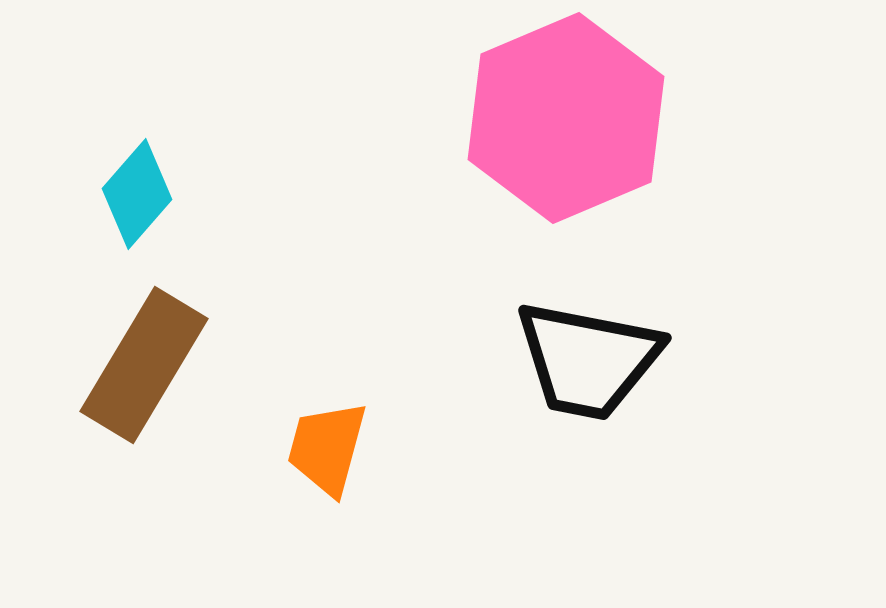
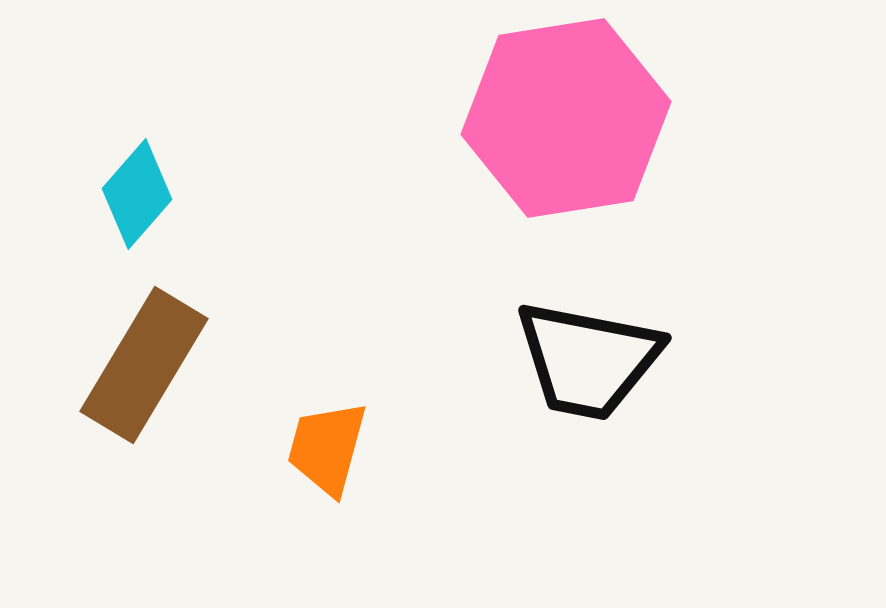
pink hexagon: rotated 14 degrees clockwise
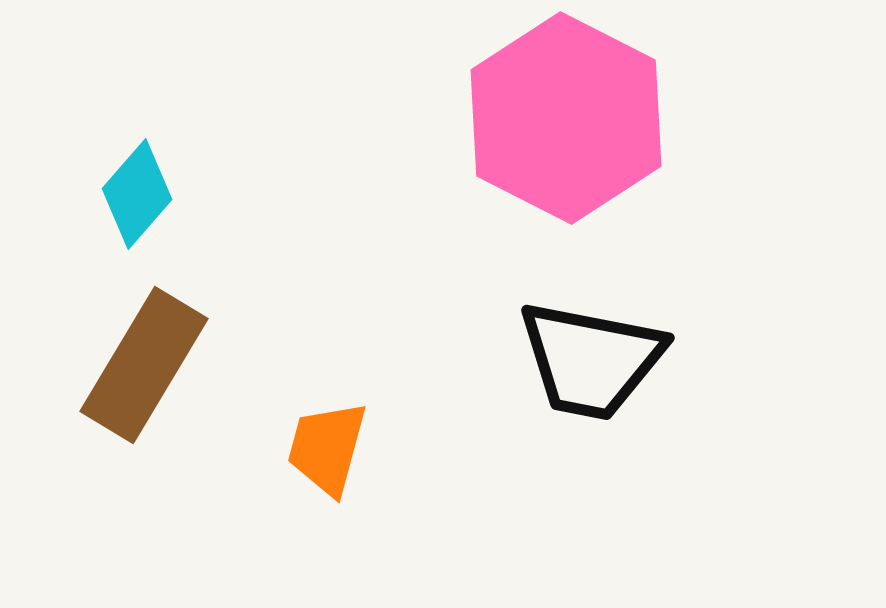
pink hexagon: rotated 24 degrees counterclockwise
black trapezoid: moved 3 px right
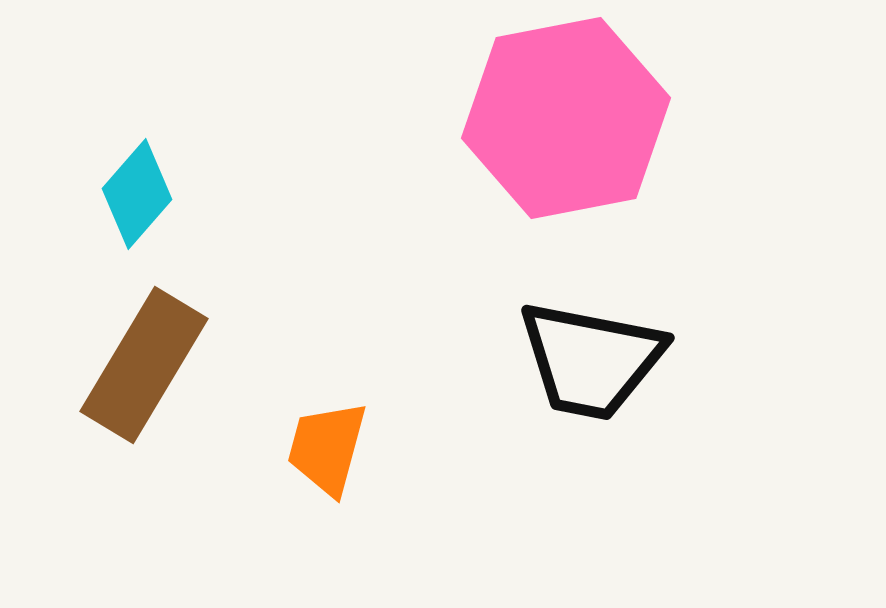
pink hexagon: rotated 22 degrees clockwise
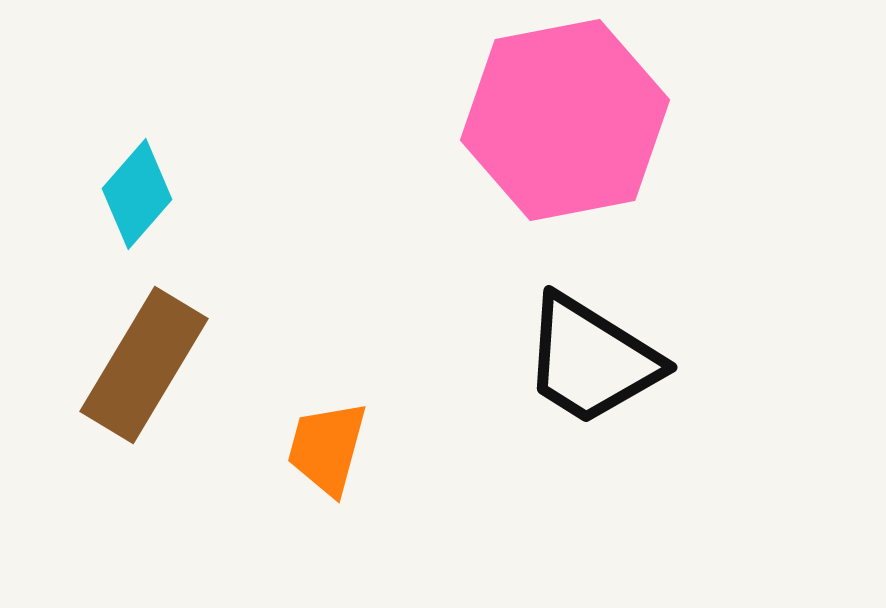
pink hexagon: moved 1 px left, 2 px down
black trapezoid: rotated 21 degrees clockwise
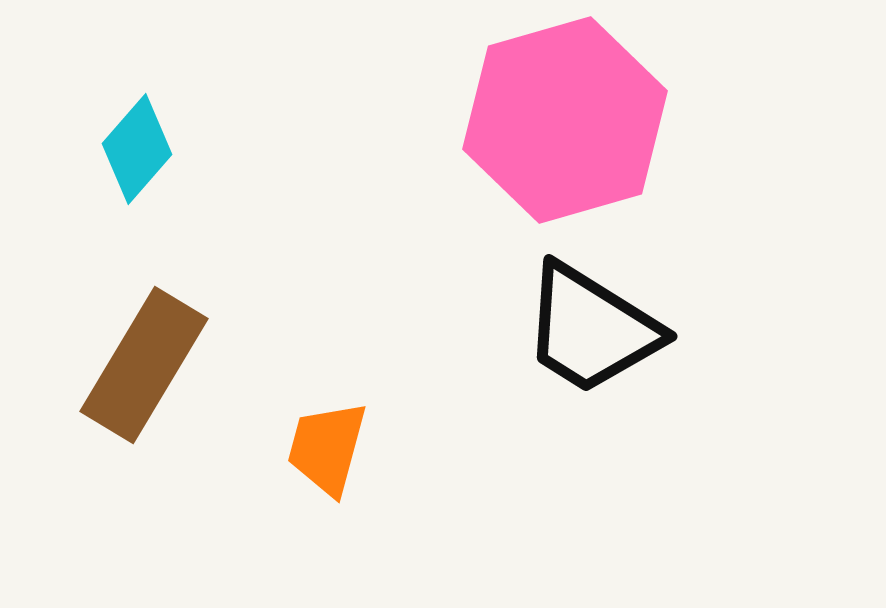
pink hexagon: rotated 5 degrees counterclockwise
cyan diamond: moved 45 px up
black trapezoid: moved 31 px up
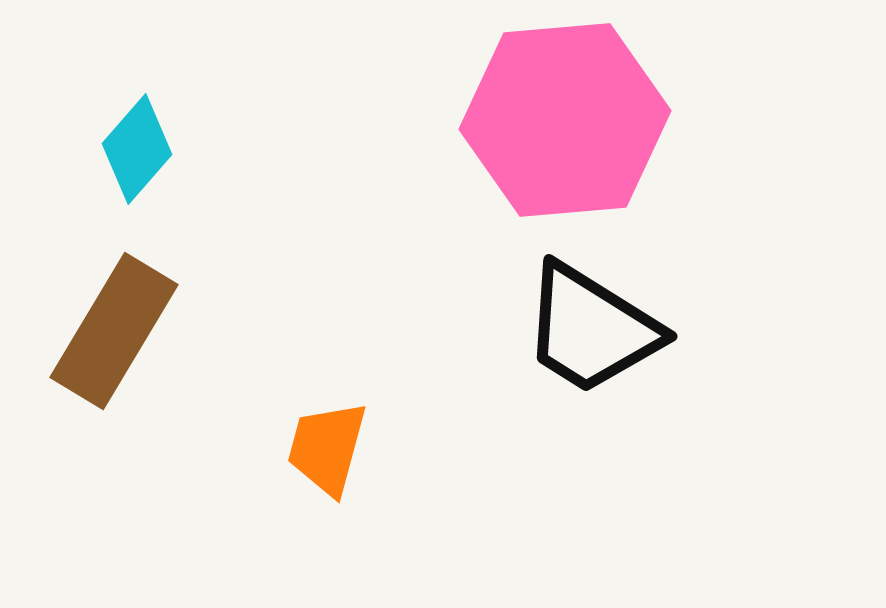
pink hexagon: rotated 11 degrees clockwise
brown rectangle: moved 30 px left, 34 px up
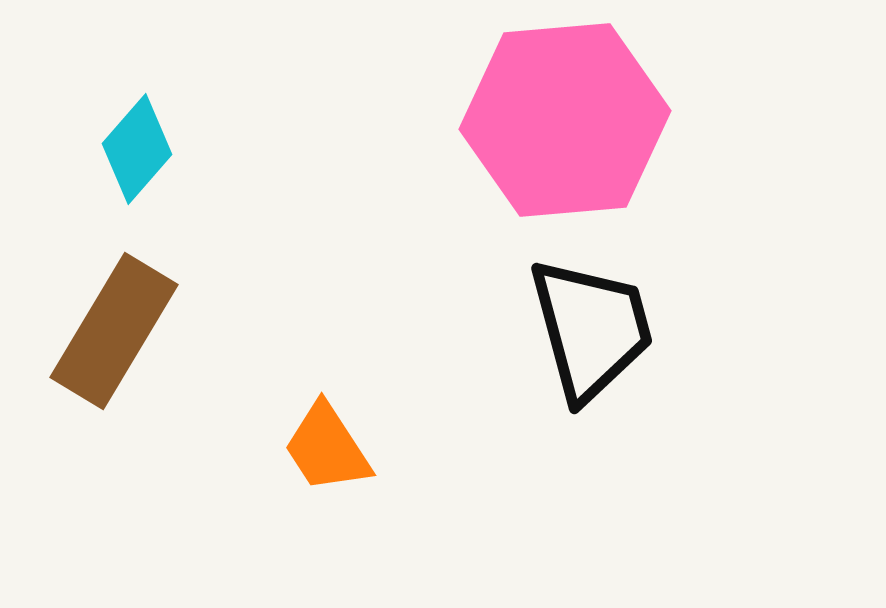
black trapezoid: rotated 137 degrees counterclockwise
orange trapezoid: rotated 48 degrees counterclockwise
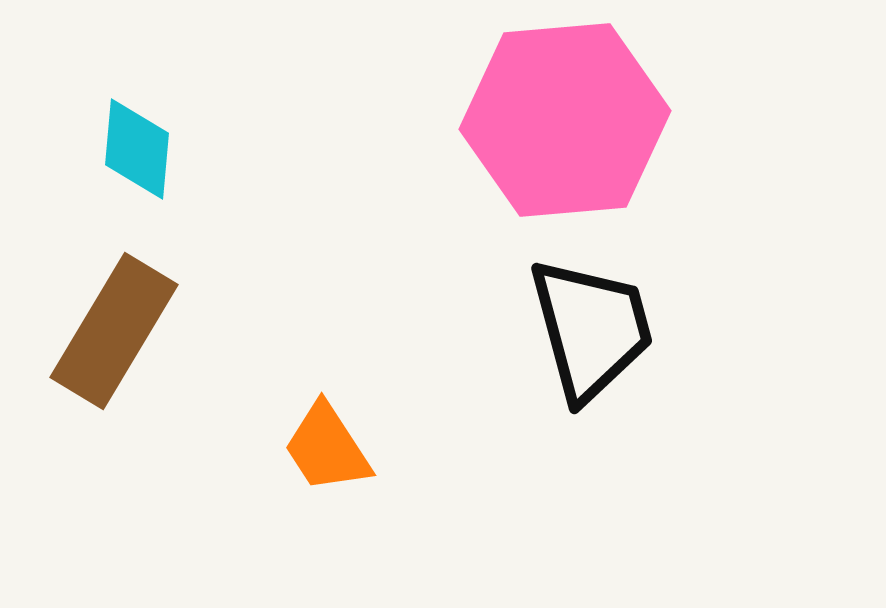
cyan diamond: rotated 36 degrees counterclockwise
